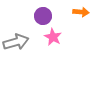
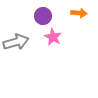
orange arrow: moved 2 px left, 1 px down
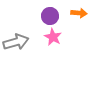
purple circle: moved 7 px right
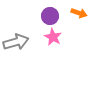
orange arrow: rotated 14 degrees clockwise
